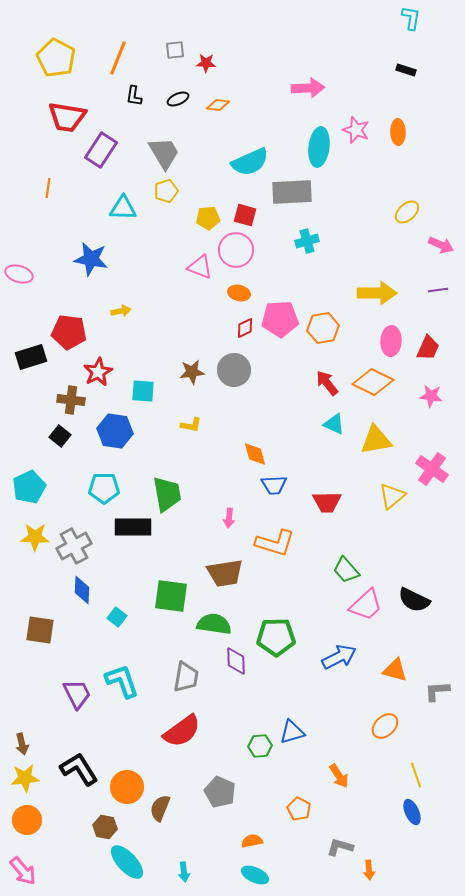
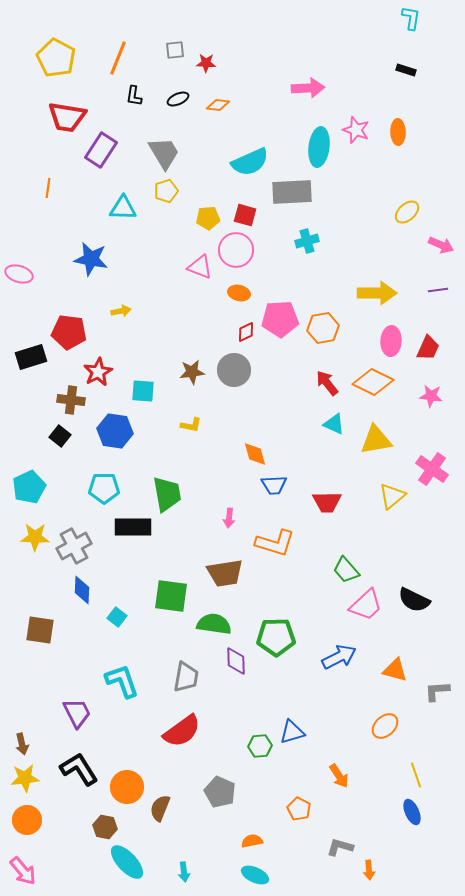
red diamond at (245, 328): moved 1 px right, 4 px down
purple trapezoid at (77, 694): moved 19 px down
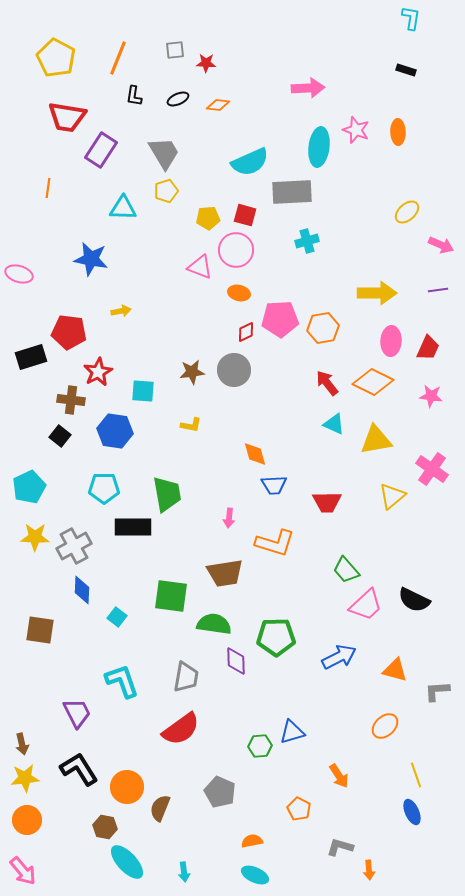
red semicircle at (182, 731): moved 1 px left, 2 px up
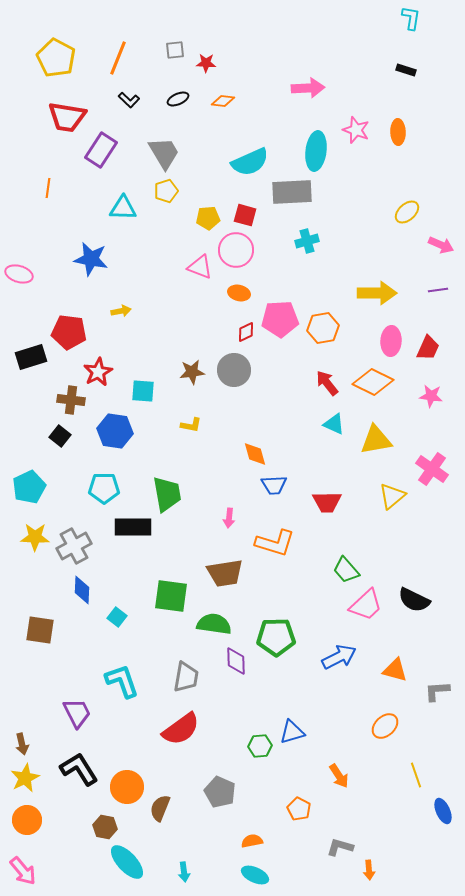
black L-shape at (134, 96): moved 5 px left, 4 px down; rotated 55 degrees counterclockwise
orange diamond at (218, 105): moved 5 px right, 4 px up
cyan ellipse at (319, 147): moved 3 px left, 4 px down
yellow star at (25, 778): rotated 20 degrees counterclockwise
blue ellipse at (412, 812): moved 31 px right, 1 px up
